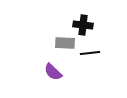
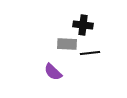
gray rectangle: moved 2 px right, 1 px down
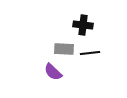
gray rectangle: moved 3 px left, 5 px down
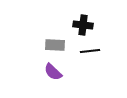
gray rectangle: moved 9 px left, 4 px up
black line: moved 2 px up
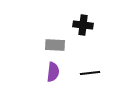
black line: moved 22 px down
purple semicircle: rotated 126 degrees counterclockwise
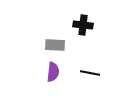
black line: rotated 18 degrees clockwise
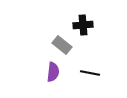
black cross: rotated 12 degrees counterclockwise
gray rectangle: moved 7 px right; rotated 36 degrees clockwise
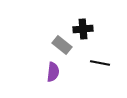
black cross: moved 4 px down
black line: moved 10 px right, 10 px up
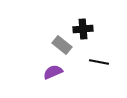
black line: moved 1 px left, 1 px up
purple semicircle: rotated 120 degrees counterclockwise
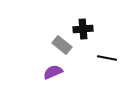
black line: moved 8 px right, 4 px up
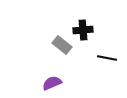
black cross: moved 1 px down
purple semicircle: moved 1 px left, 11 px down
